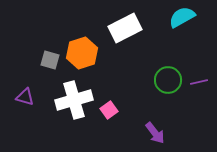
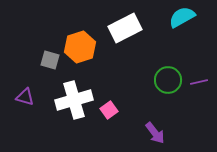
orange hexagon: moved 2 px left, 6 px up
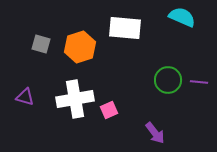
cyan semicircle: rotated 52 degrees clockwise
white rectangle: rotated 32 degrees clockwise
gray square: moved 9 px left, 16 px up
purple line: rotated 18 degrees clockwise
white cross: moved 1 px right, 1 px up; rotated 6 degrees clockwise
pink square: rotated 12 degrees clockwise
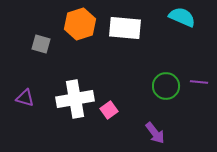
orange hexagon: moved 23 px up
green circle: moved 2 px left, 6 px down
purple triangle: moved 1 px down
pink square: rotated 12 degrees counterclockwise
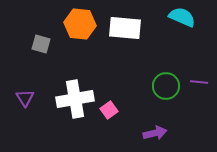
orange hexagon: rotated 24 degrees clockwise
purple triangle: rotated 42 degrees clockwise
purple arrow: rotated 65 degrees counterclockwise
